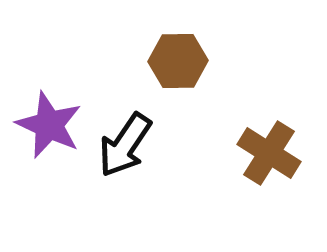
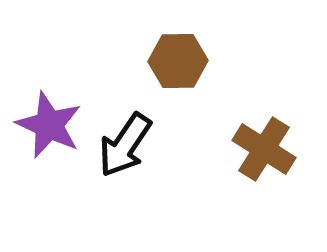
brown cross: moved 5 px left, 4 px up
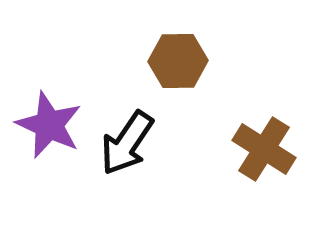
black arrow: moved 2 px right, 2 px up
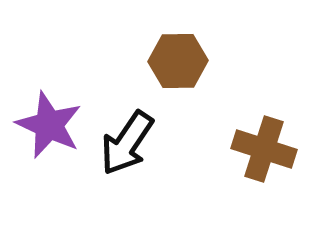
brown cross: rotated 14 degrees counterclockwise
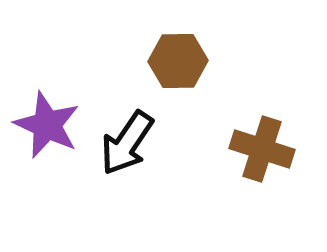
purple star: moved 2 px left
brown cross: moved 2 px left
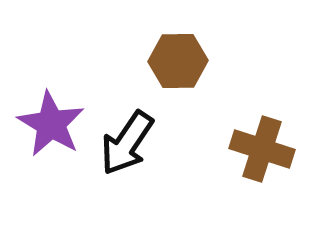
purple star: moved 4 px right, 1 px up; rotated 6 degrees clockwise
